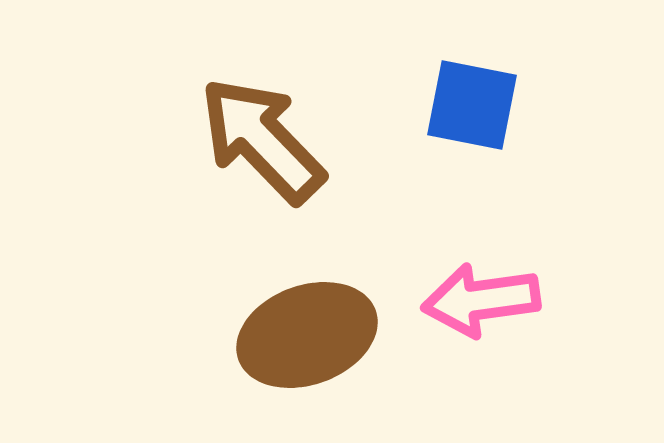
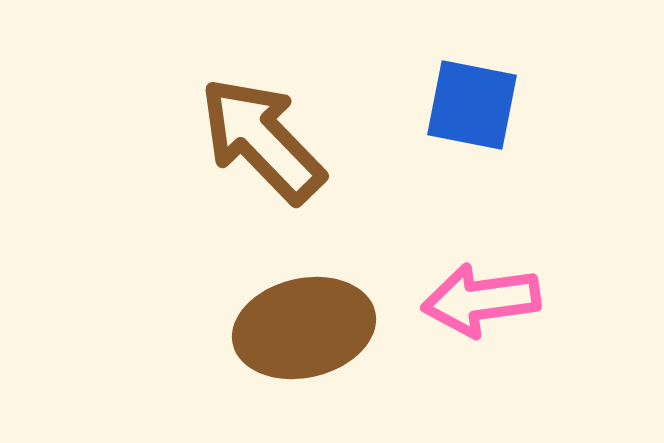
brown ellipse: moved 3 px left, 7 px up; rotated 7 degrees clockwise
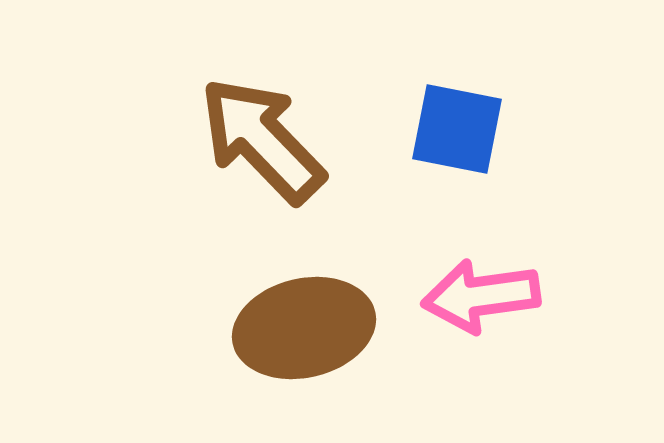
blue square: moved 15 px left, 24 px down
pink arrow: moved 4 px up
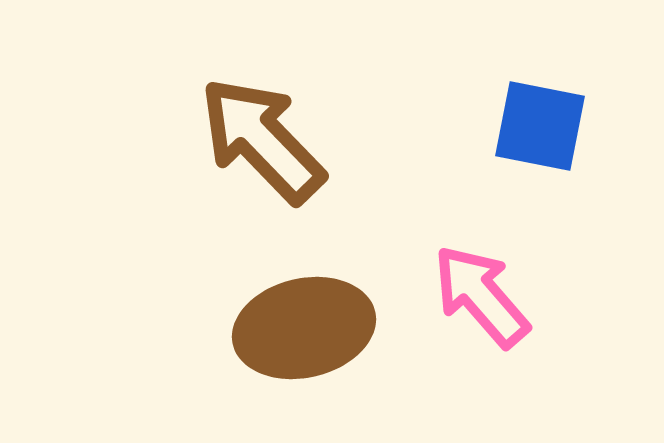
blue square: moved 83 px right, 3 px up
pink arrow: rotated 57 degrees clockwise
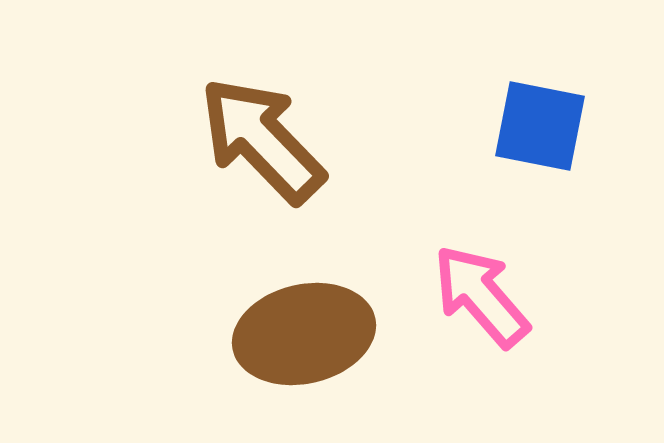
brown ellipse: moved 6 px down
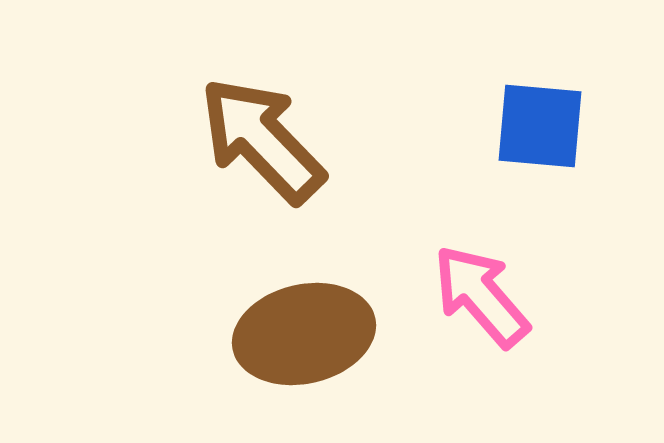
blue square: rotated 6 degrees counterclockwise
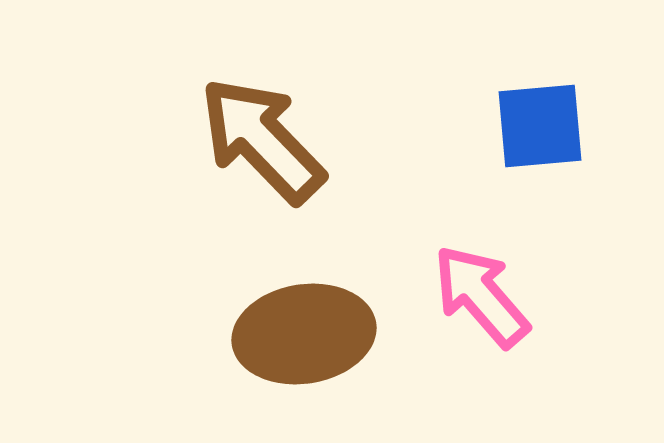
blue square: rotated 10 degrees counterclockwise
brown ellipse: rotated 4 degrees clockwise
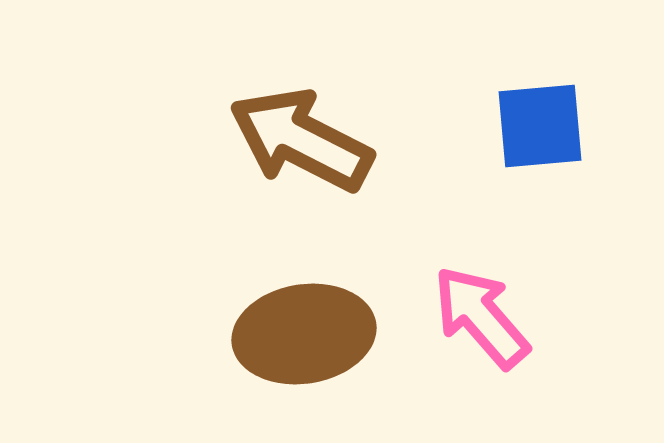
brown arrow: moved 39 px right; rotated 19 degrees counterclockwise
pink arrow: moved 21 px down
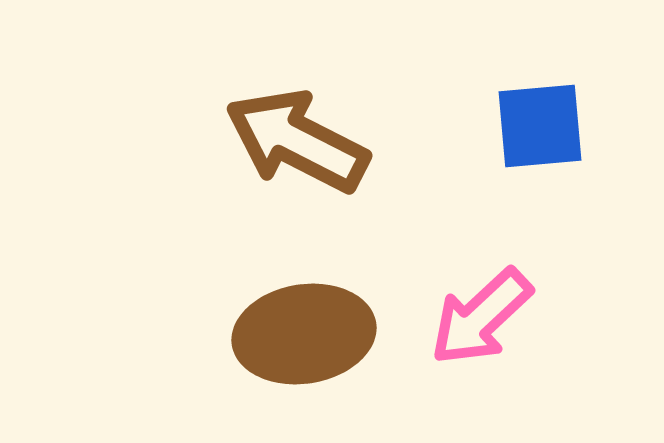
brown arrow: moved 4 px left, 1 px down
pink arrow: rotated 92 degrees counterclockwise
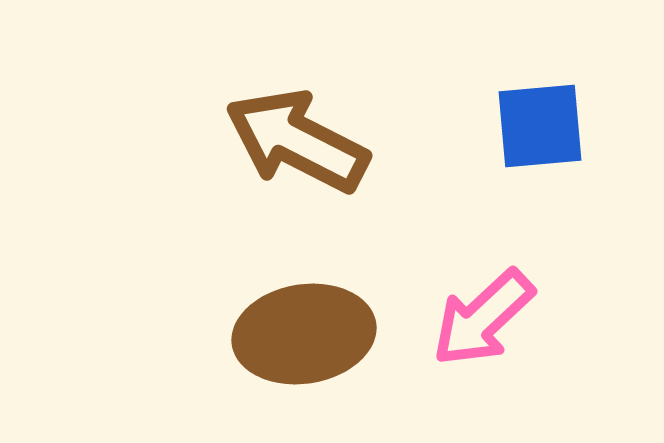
pink arrow: moved 2 px right, 1 px down
